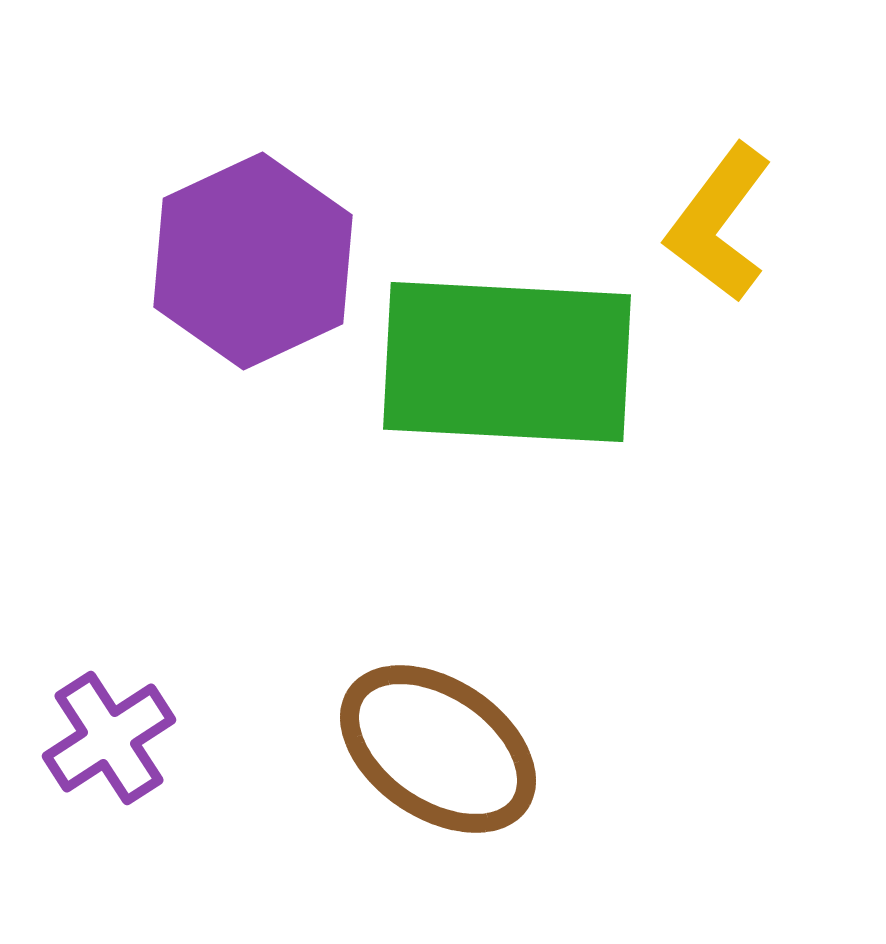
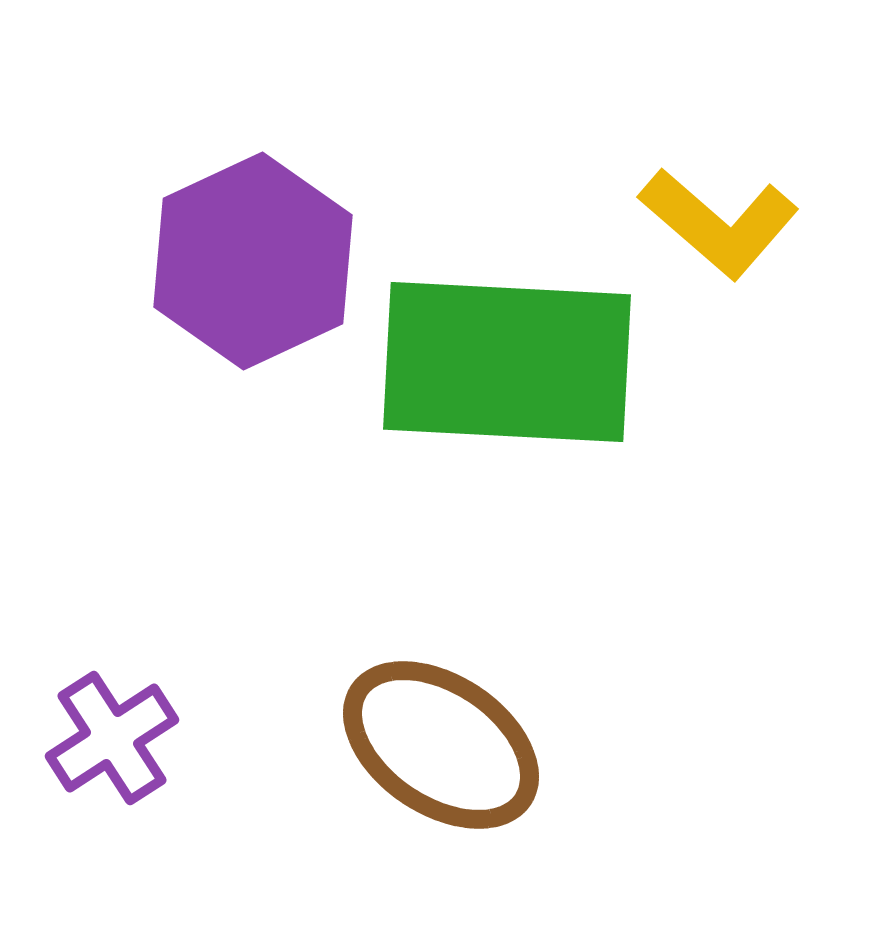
yellow L-shape: rotated 86 degrees counterclockwise
purple cross: moved 3 px right
brown ellipse: moved 3 px right, 4 px up
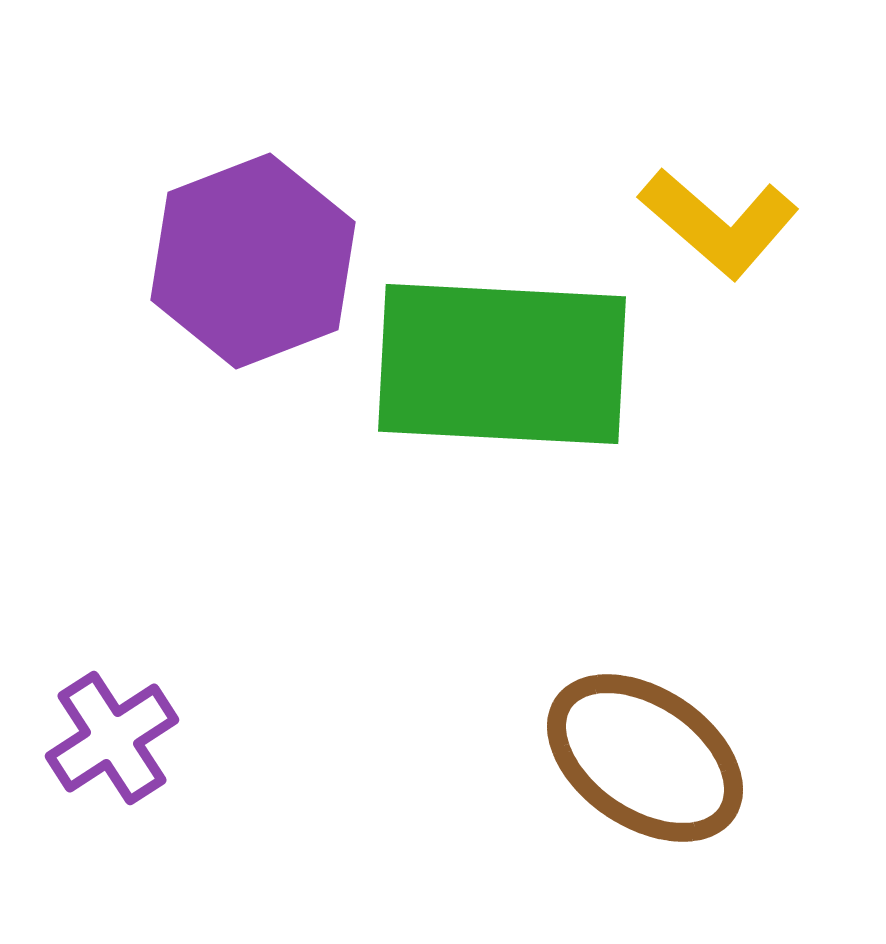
purple hexagon: rotated 4 degrees clockwise
green rectangle: moved 5 px left, 2 px down
brown ellipse: moved 204 px right, 13 px down
